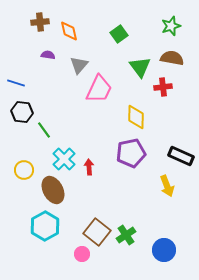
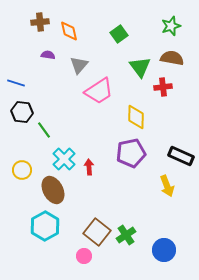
pink trapezoid: moved 2 px down; rotated 32 degrees clockwise
yellow circle: moved 2 px left
pink circle: moved 2 px right, 2 px down
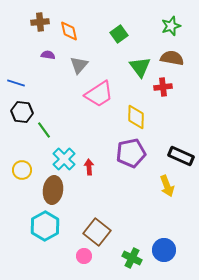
pink trapezoid: moved 3 px down
brown ellipse: rotated 36 degrees clockwise
green cross: moved 6 px right, 23 px down; rotated 30 degrees counterclockwise
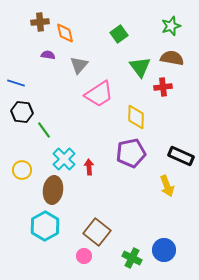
orange diamond: moved 4 px left, 2 px down
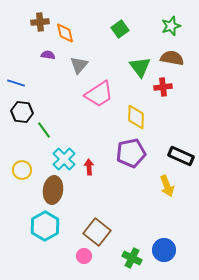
green square: moved 1 px right, 5 px up
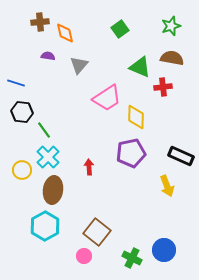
purple semicircle: moved 1 px down
green triangle: rotated 30 degrees counterclockwise
pink trapezoid: moved 8 px right, 4 px down
cyan cross: moved 16 px left, 2 px up
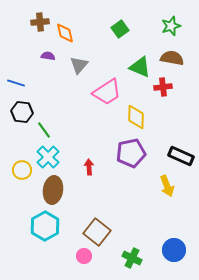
pink trapezoid: moved 6 px up
blue circle: moved 10 px right
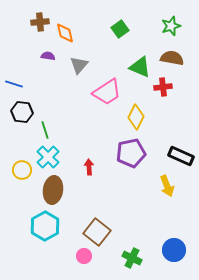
blue line: moved 2 px left, 1 px down
yellow diamond: rotated 25 degrees clockwise
green line: moved 1 px right; rotated 18 degrees clockwise
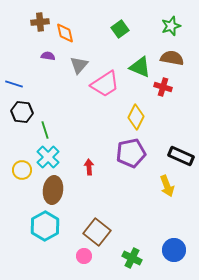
red cross: rotated 24 degrees clockwise
pink trapezoid: moved 2 px left, 8 px up
